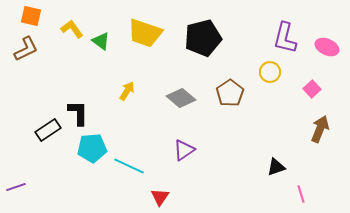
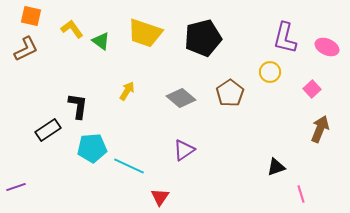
black L-shape: moved 7 px up; rotated 8 degrees clockwise
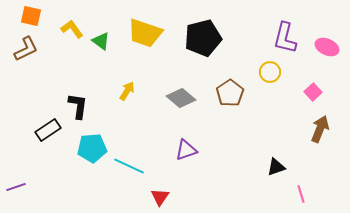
pink square: moved 1 px right, 3 px down
purple triangle: moved 2 px right; rotated 15 degrees clockwise
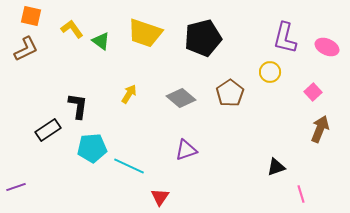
yellow arrow: moved 2 px right, 3 px down
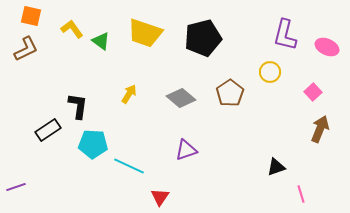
purple L-shape: moved 3 px up
cyan pentagon: moved 1 px right, 4 px up; rotated 8 degrees clockwise
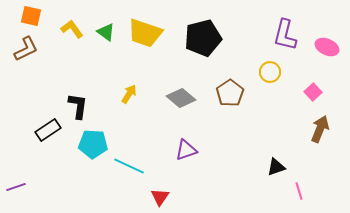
green triangle: moved 5 px right, 9 px up
pink line: moved 2 px left, 3 px up
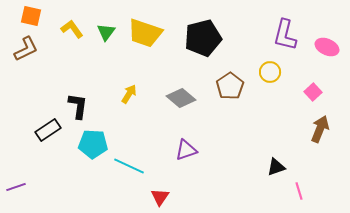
green triangle: rotated 30 degrees clockwise
brown pentagon: moved 7 px up
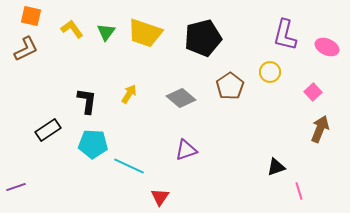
black L-shape: moved 9 px right, 5 px up
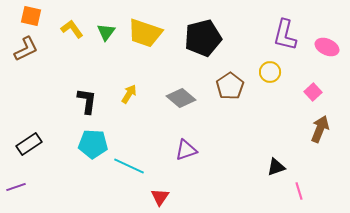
black rectangle: moved 19 px left, 14 px down
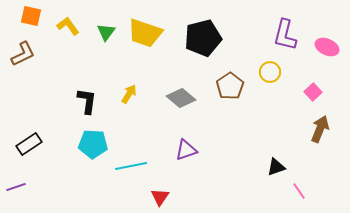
yellow L-shape: moved 4 px left, 3 px up
brown L-shape: moved 3 px left, 5 px down
cyan line: moved 2 px right; rotated 36 degrees counterclockwise
pink line: rotated 18 degrees counterclockwise
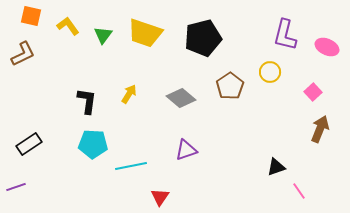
green triangle: moved 3 px left, 3 px down
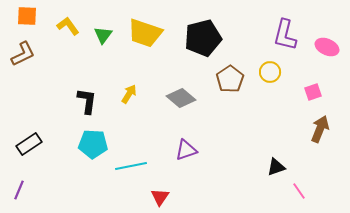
orange square: moved 4 px left; rotated 10 degrees counterclockwise
brown pentagon: moved 7 px up
pink square: rotated 24 degrees clockwise
purple line: moved 3 px right, 3 px down; rotated 48 degrees counterclockwise
